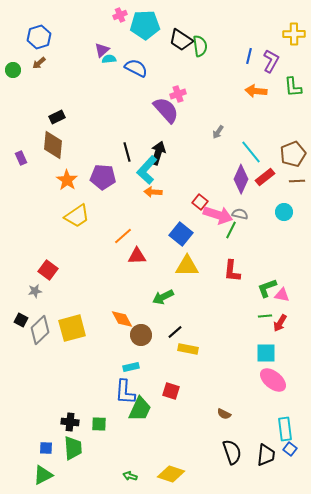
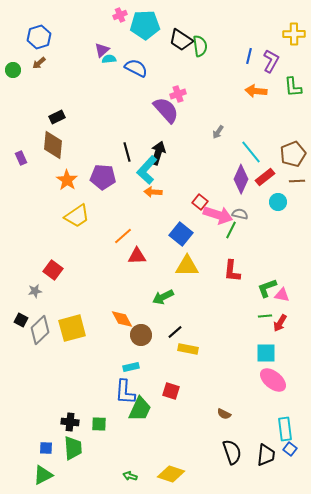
cyan circle at (284, 212): moved 6 px left, 10 px up
red square at (48, 270): moved 5 px right
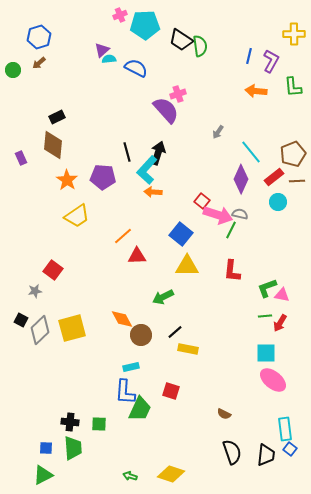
red rectangle at (265, 177): moved 9 px right
red square at (200, 202): moved 2 px right, 1 px up
